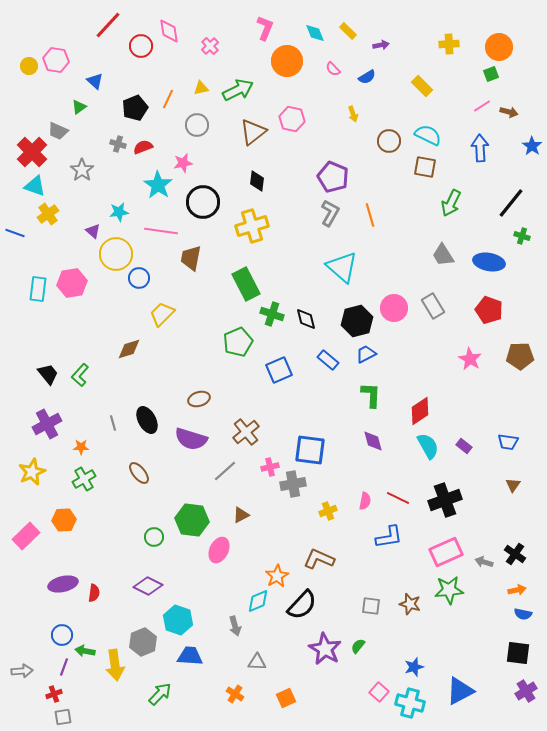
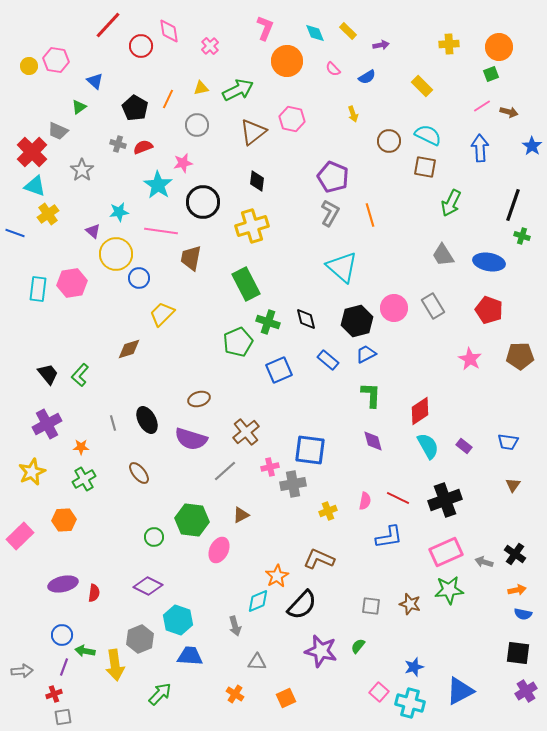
black pentagon at (135, 108): rotated 20 degrees counterclockwise
black line at (511, 203): moved 2 px right, 2 px down; rotated 20 degrees counterclockwise
green cross at (272, 314): moved 4 px left, 8 px down
pink rectangle at (26, 536): moved 6 px left
gray hexagon at (143, 642): moved 3 px left, 3 px up
purple star at (325, 649): moved 4 px left, 2 px down; rotated 16 degrees counterclockwise
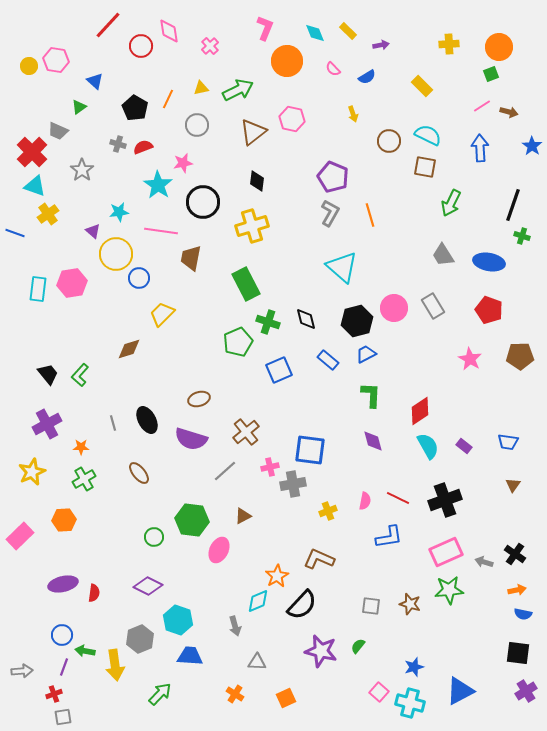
brown triangle at (241, 515): moved 2 px right, 1 px down
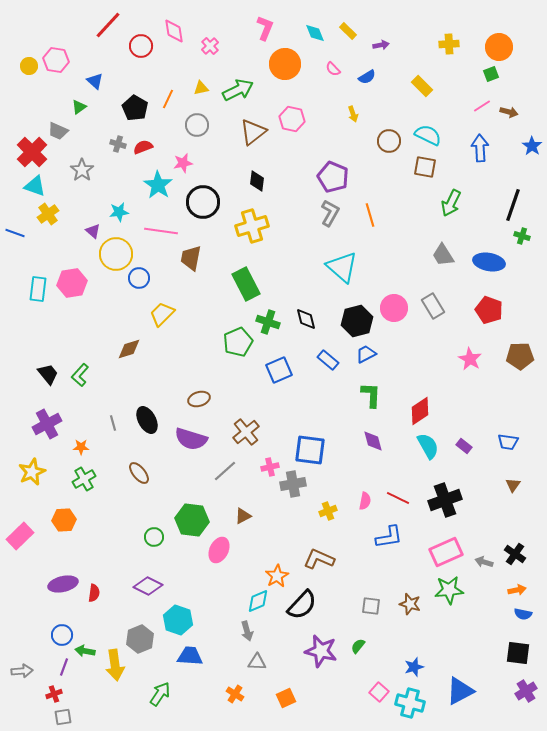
pink diamond at (169, 31): moved 5 px right
orange circle at (287, 61): moved 2 px left, 3 px down
gray arrow at (235, 626): moved 12 px right, 5 px down
green arrow at (160, 694): rotated 10 degrees counterclockwise
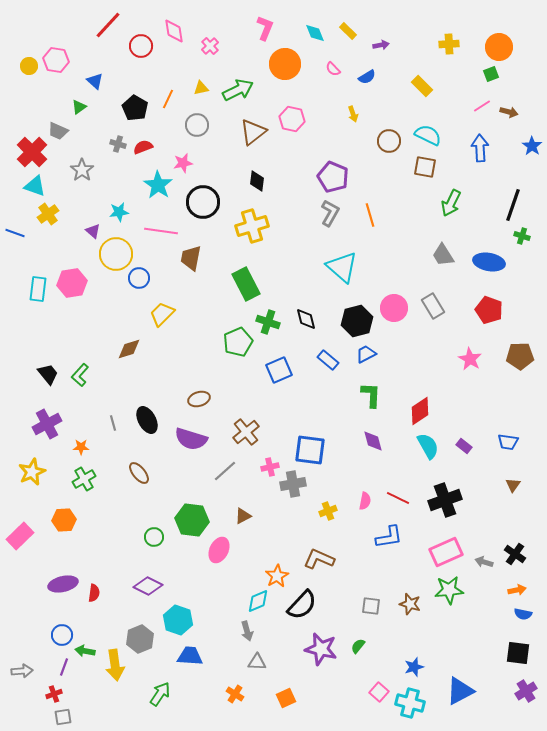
purple star at (321, 651): moved 2 px up
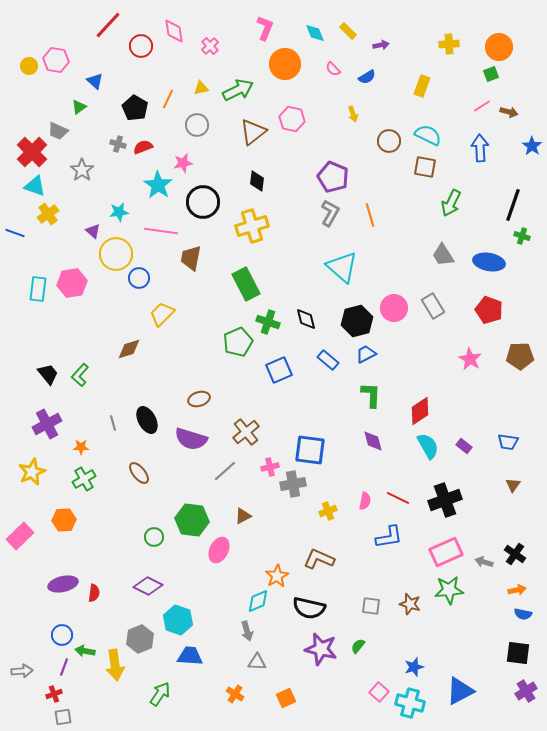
yellow rectangle at (422, 86): rotated 65 degrees clockwise
black semicircle at (302, 605): moved 7 px right, 3 px down; rotated 60 degrees clockwise
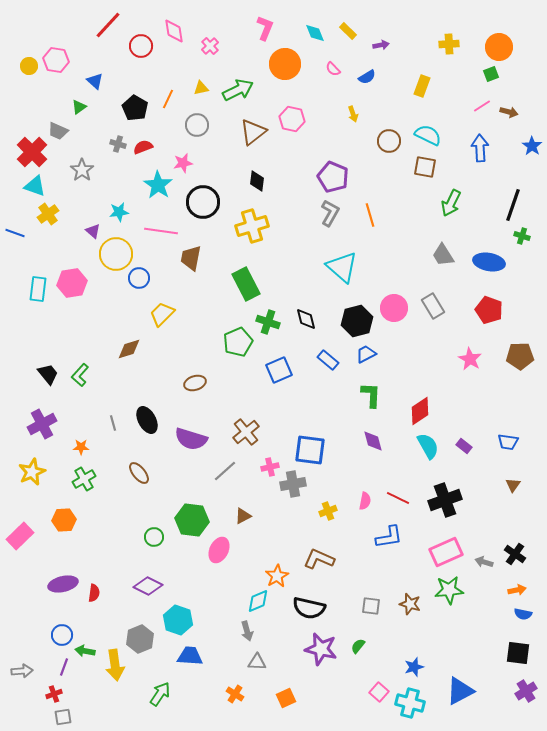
brown ellipse at (199, 399): moved 4 px left, 16 px up
purple cross at (47, 424): moved 5 px left
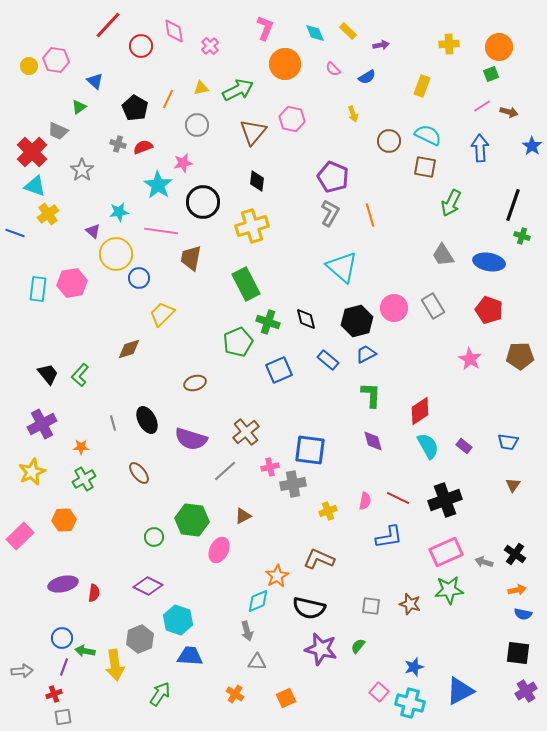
brown triangle at (253, 132): rotated 12 degrees counterclockwise
blue circle at (62, 635): moved 3 px down
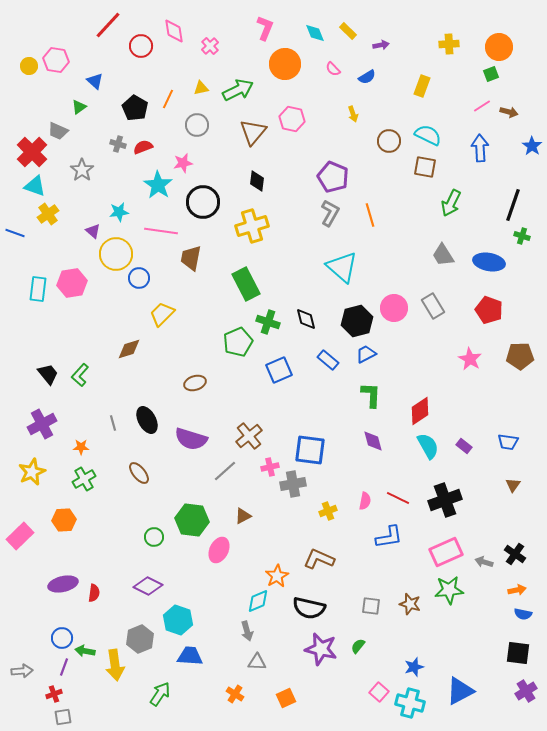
brown cross at (246, 432): moved 3 px right, 4 px down
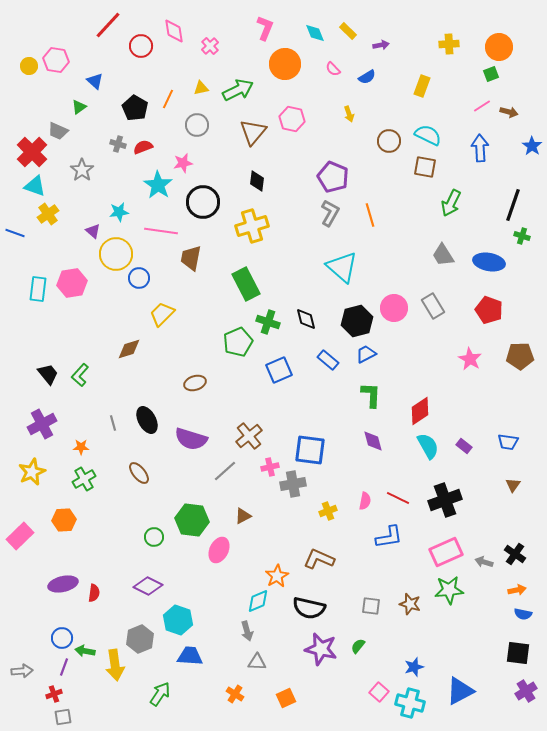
yellow arrow at (353, 114): moved 4 px left
